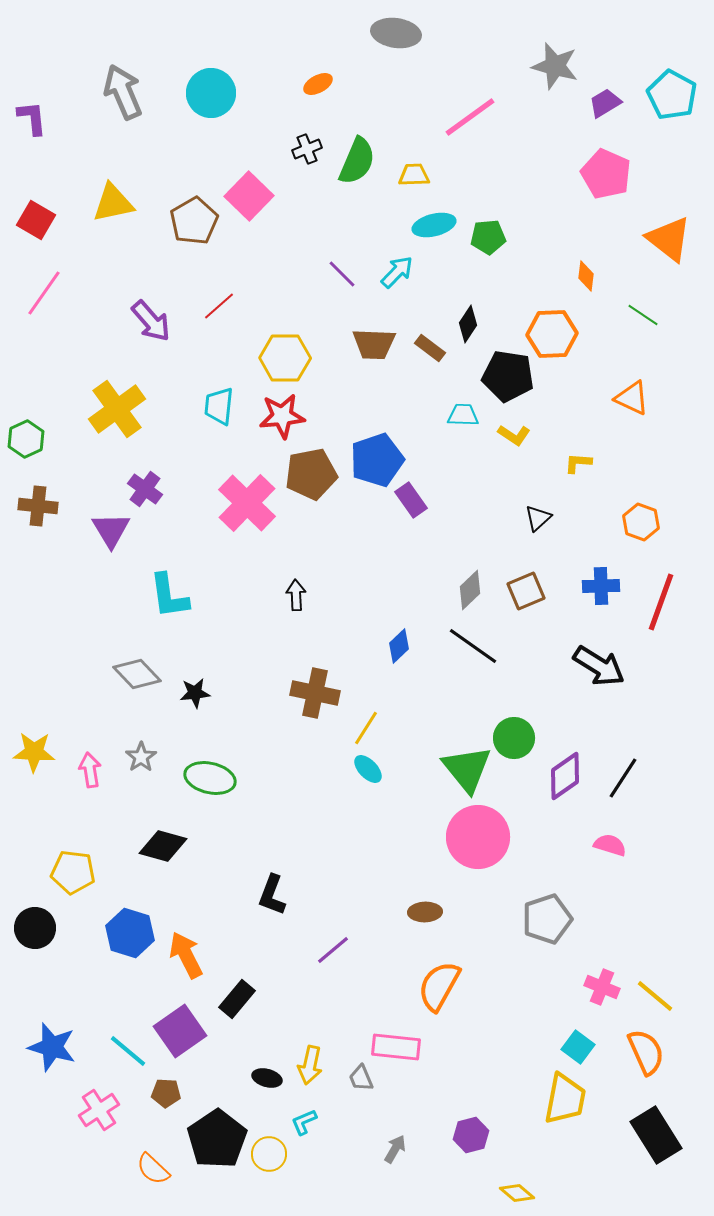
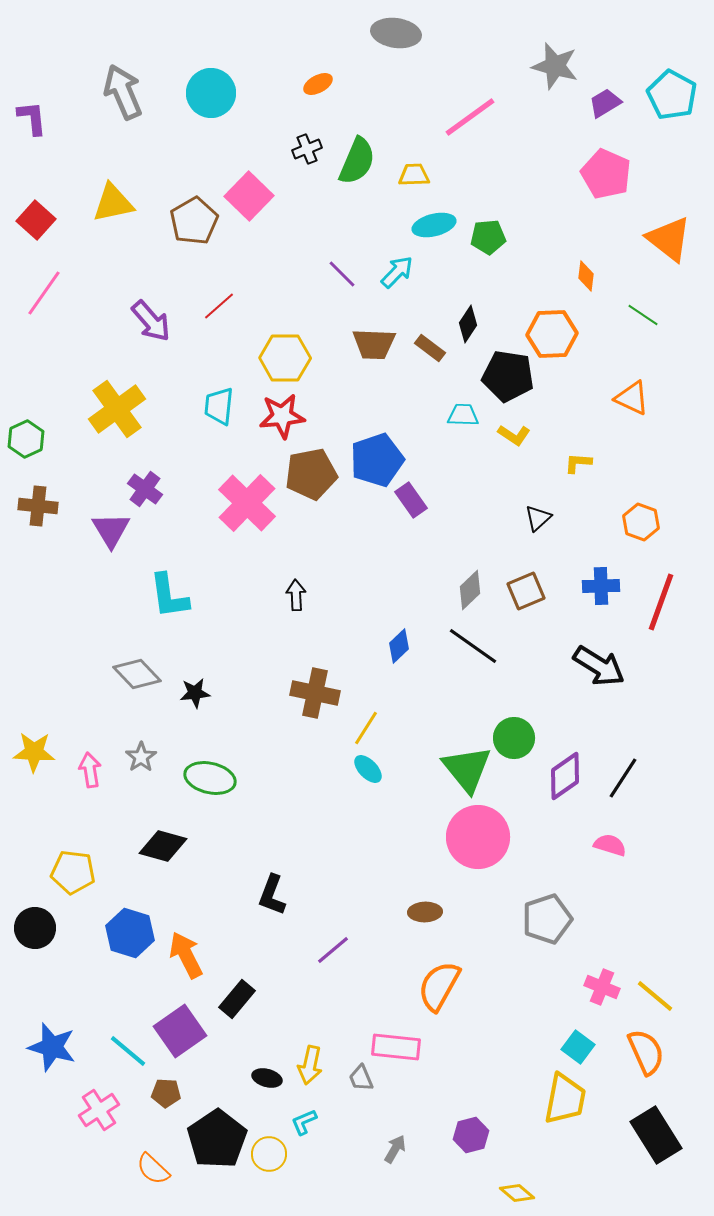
red square at (36, 220): rotated 12 degrees clockwise
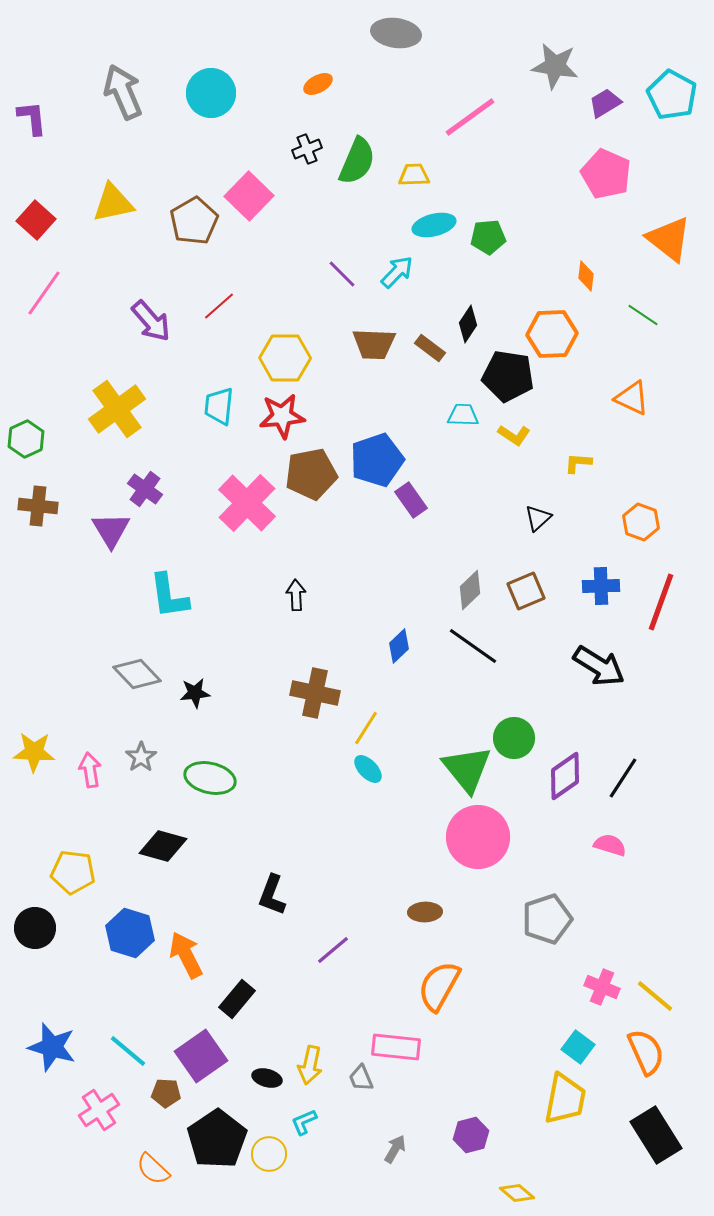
gray star at (555, 66): rotated 6 degrees counterclockwise
purple square at (180, 1031): moved 21 px right, 25 px down
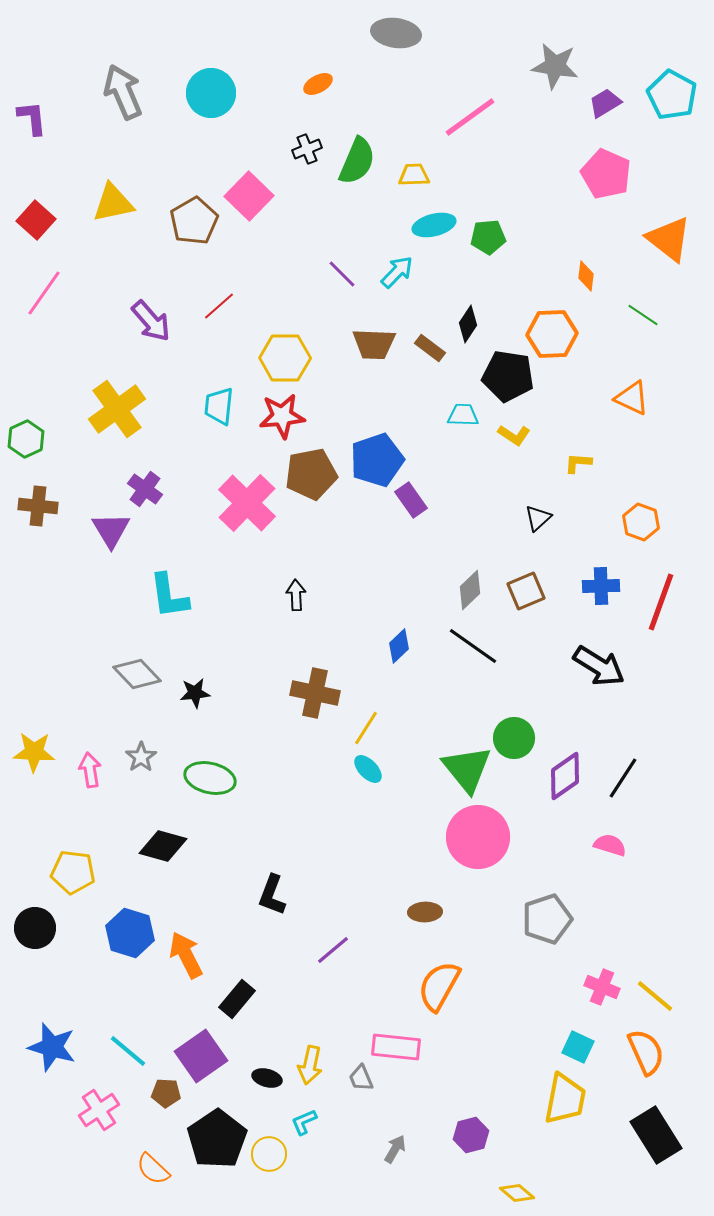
cyan square at (578, 1047): rotated 12 degrees counterclockwise
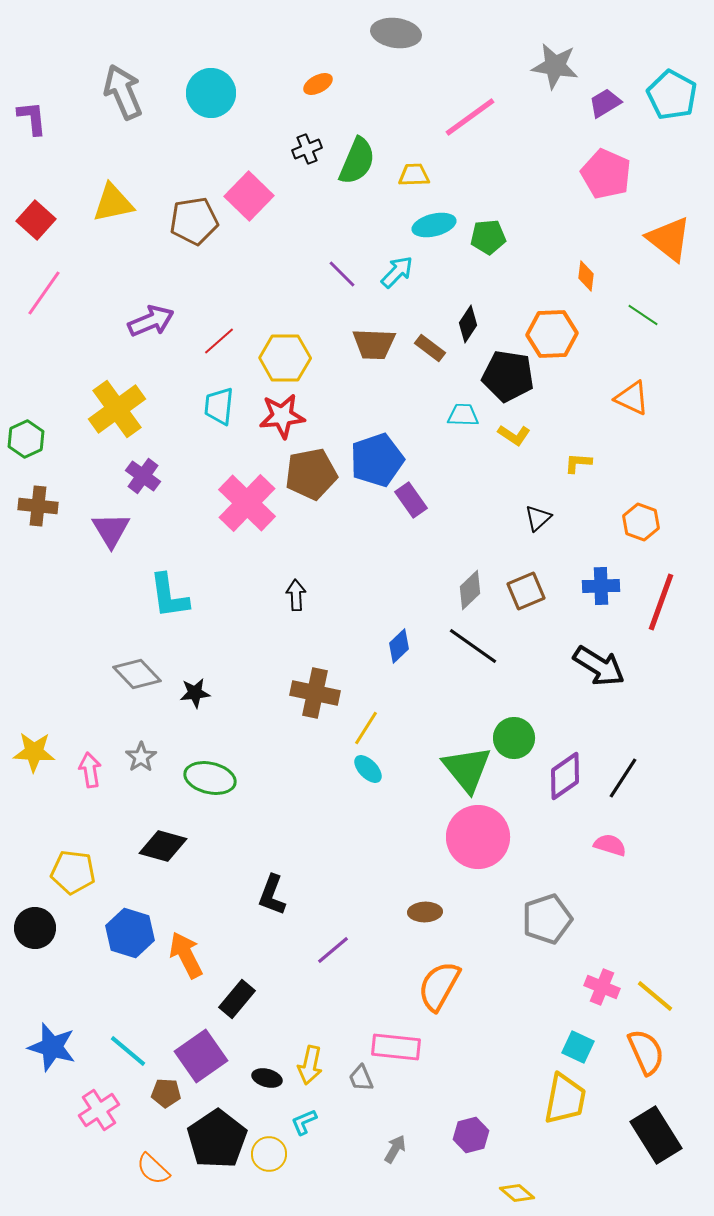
brown pentagon at (194, 221): rotated 21 degrees clockwise
red line at (219, 306): moved 35 px down
purple arrow at (151, 321): rotated 72 degrees counterclockwise
purple cross at (145, 489): moved 2 px left, 13 px up
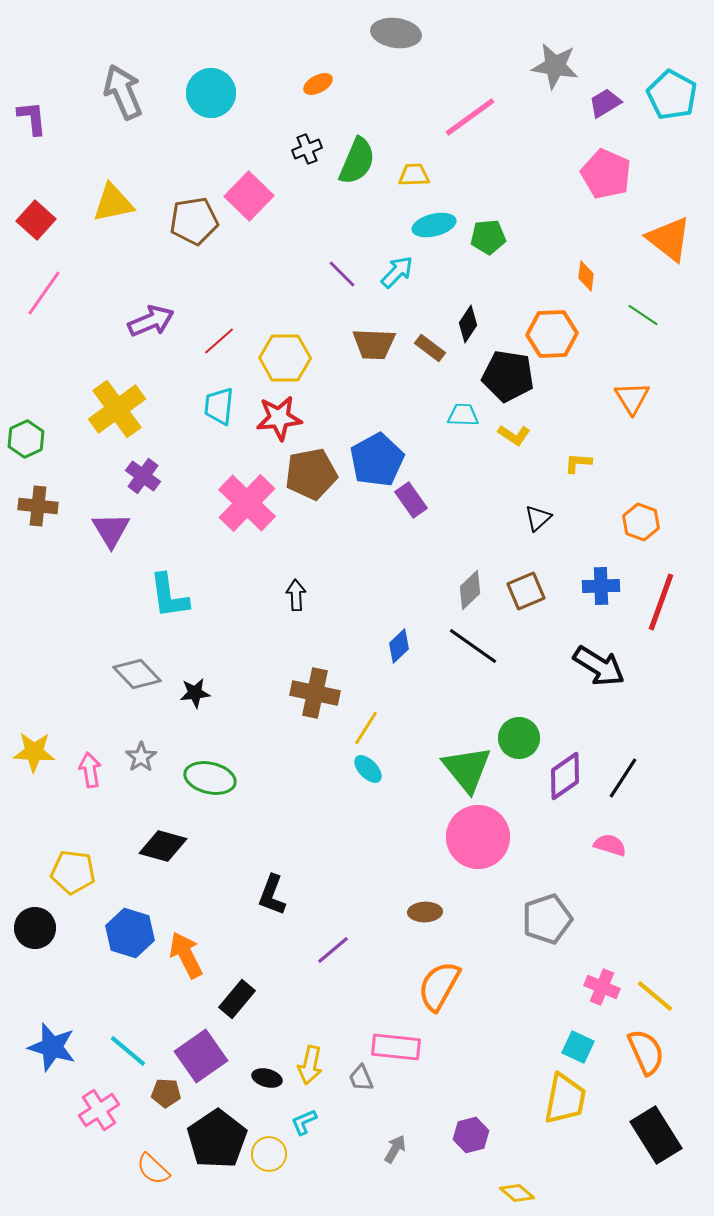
orange triangle at (632, 398): rotated 33 degrees clockwise
red star at (282, 416): moved 3 px left, 2 px down
blue pentagon at (377, 460): rotated 10 degrees counterclockwise
green circle at (514, 738): moved 5 px right
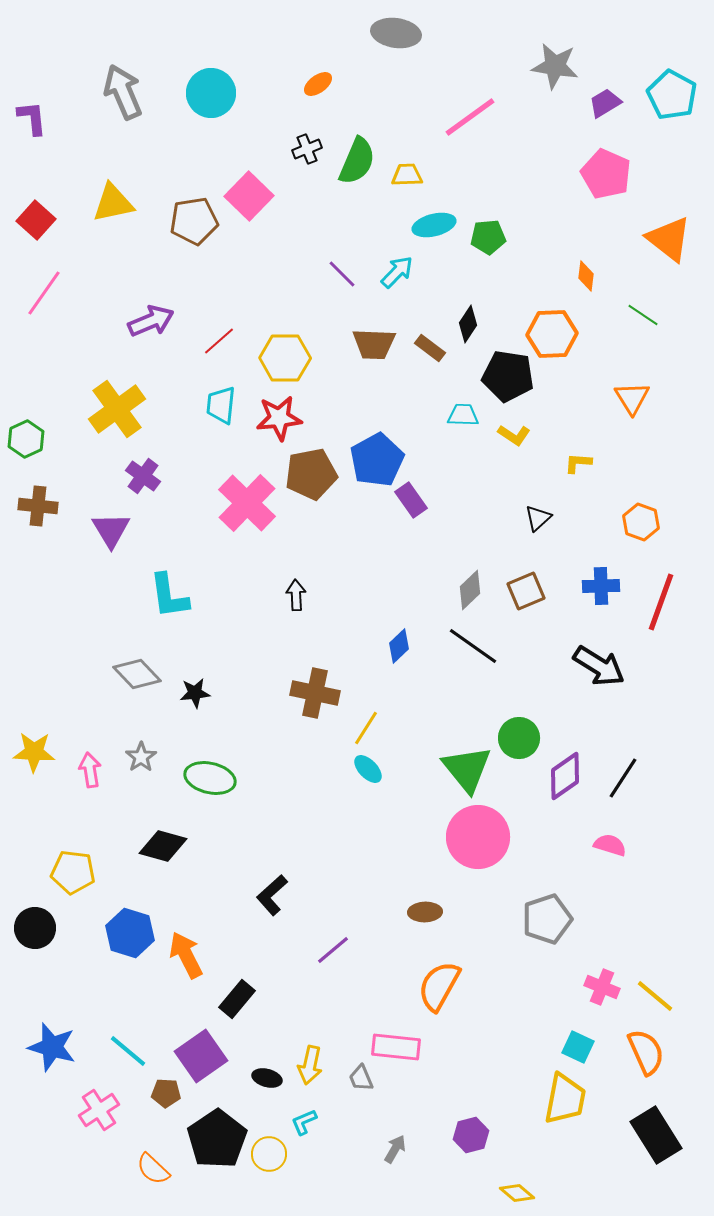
orange ellipse at (318, 84): rotated 8 degrees counterclockwise
yellow trapezoid at (414, 175): moved 7 px left
cyan trapezoid at (219, 406): moved 2 px right, 1 px up
black L-shape at (272, 895): rotated 27 degrees clockwise
